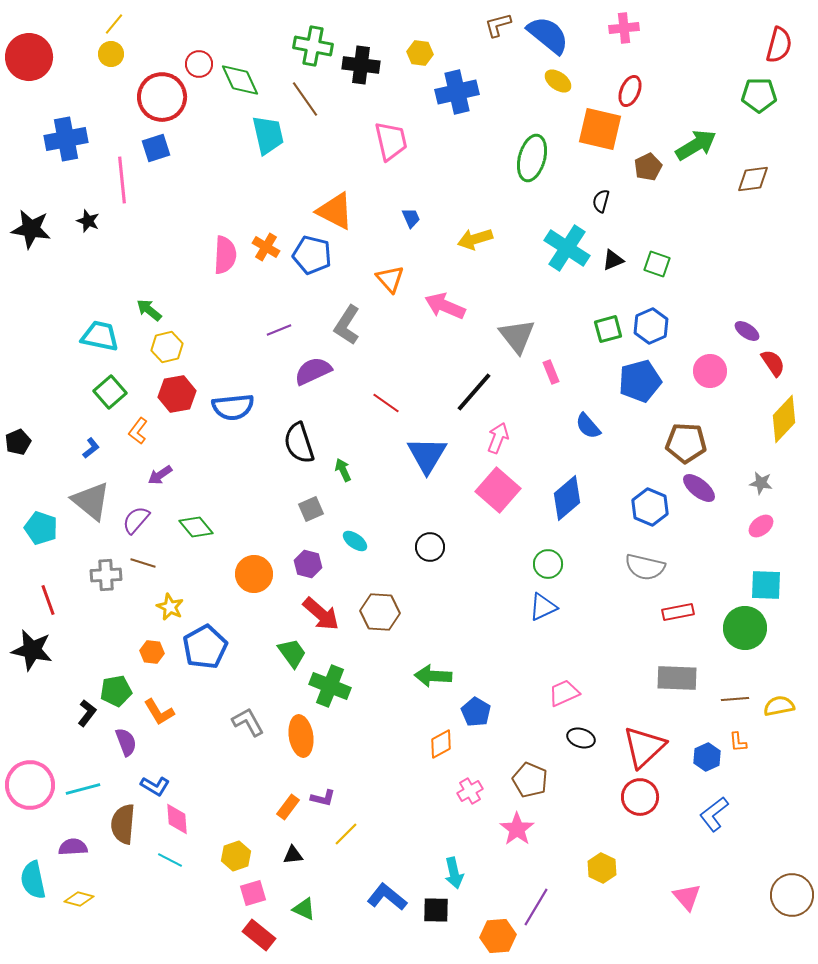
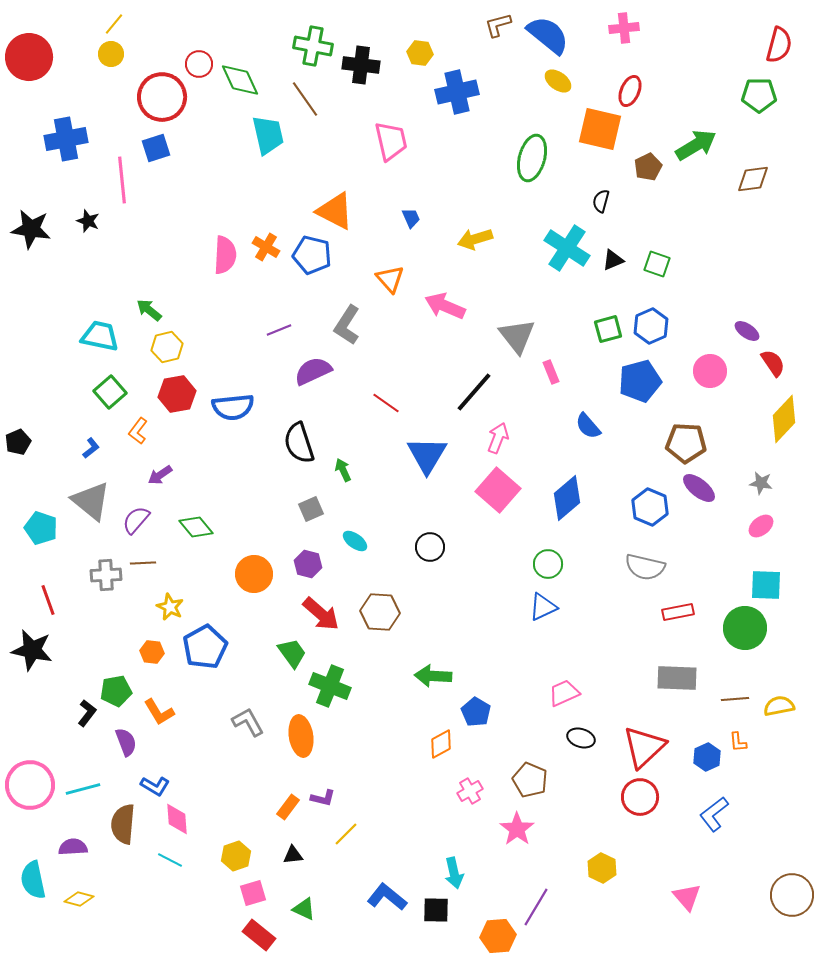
brown line at (143, 563): rotated 20 degrees counterclockwise
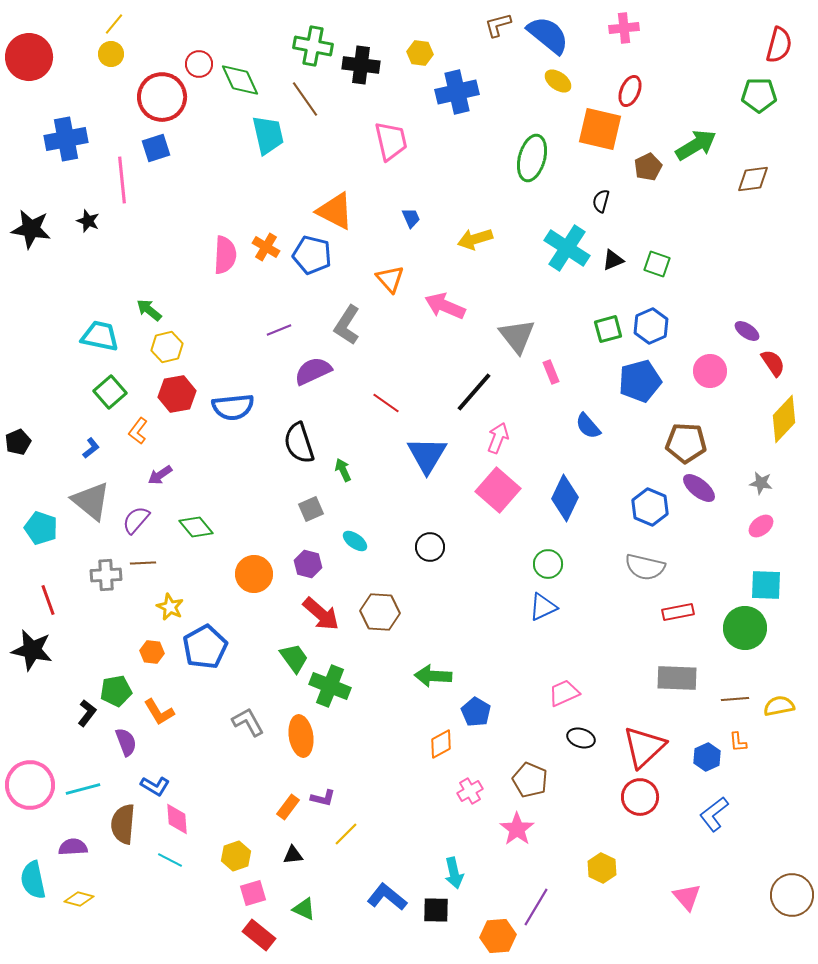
blue diamond at (567, 498): moved 2 px left; rotated 24 degrees counterclockwise
green trapezoid at (292, 653): moved 2 px right, 5 px down
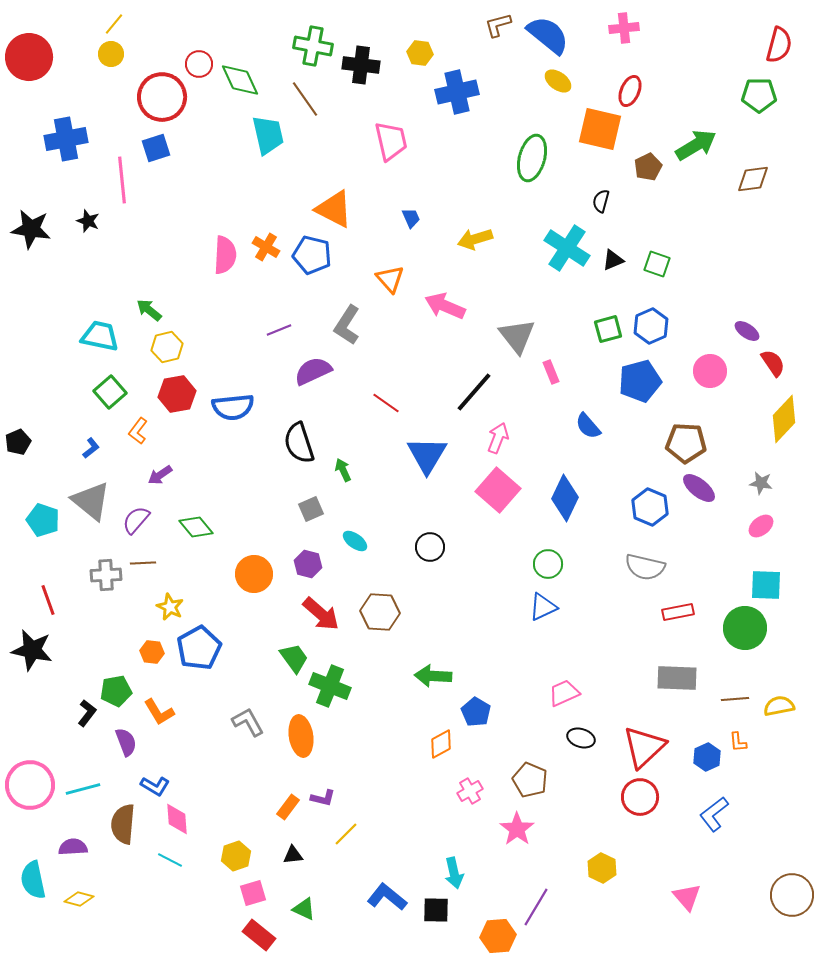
orange triangle at (335, 211): moved 1 px left, 2 px up
cyan pentagon at (41, 528): moved 2 px right, 8 px up
blue pentagon at (205, 647): moved 6 px left, 1 px down
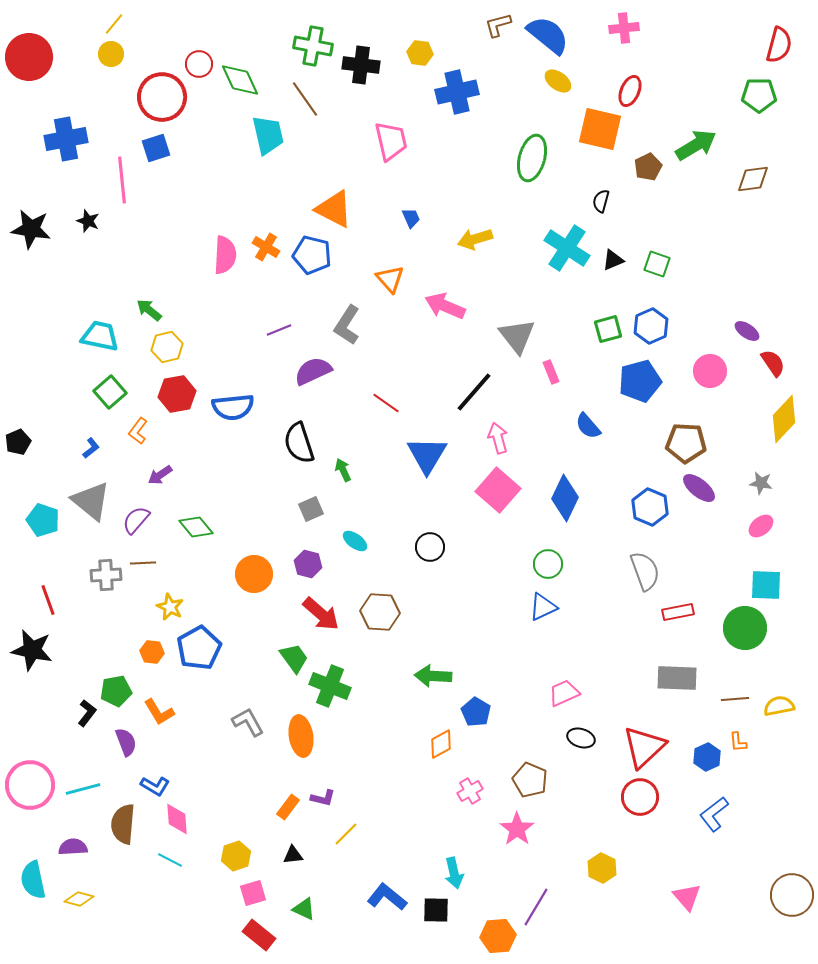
pink arrow at (498, 438): rotated 36 degrees counterclockwise
gray semicircle at (645, 567): moved 4 px down; rotated 123 degrees counterclockwise
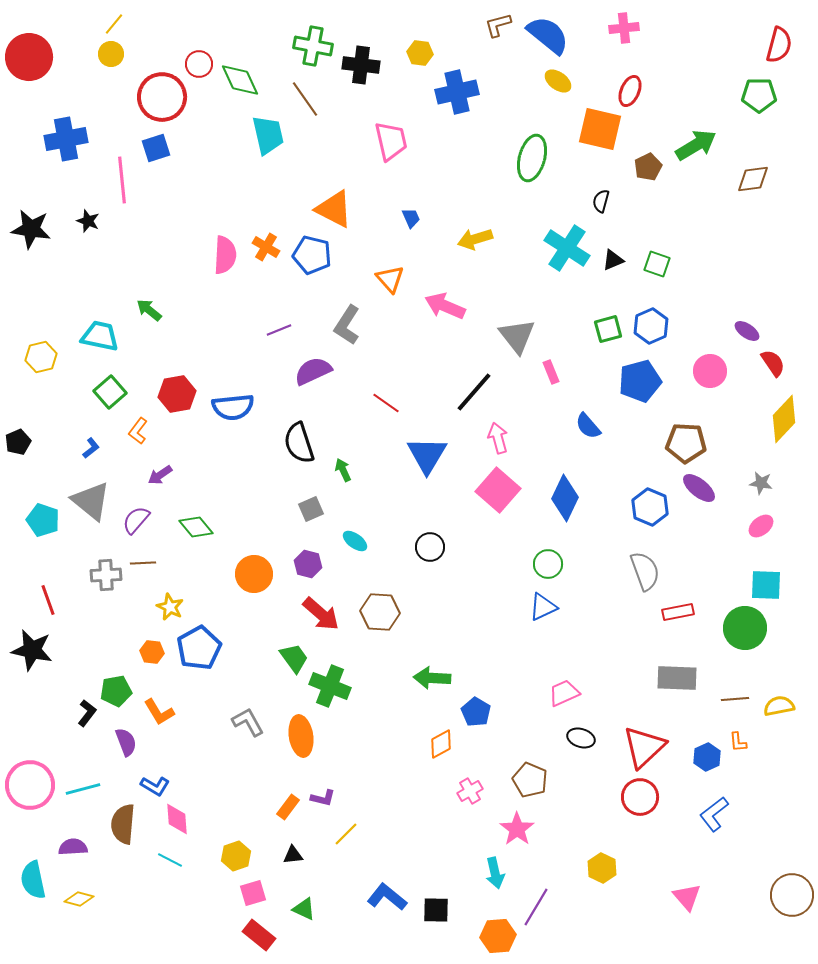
yellow hexagon at (167, 347): moved 126 px left, 10 px down
green arrow at (433, 676): moved 1 px left, 2 px down
cyan arrow at (454, 873): moved 41 px right
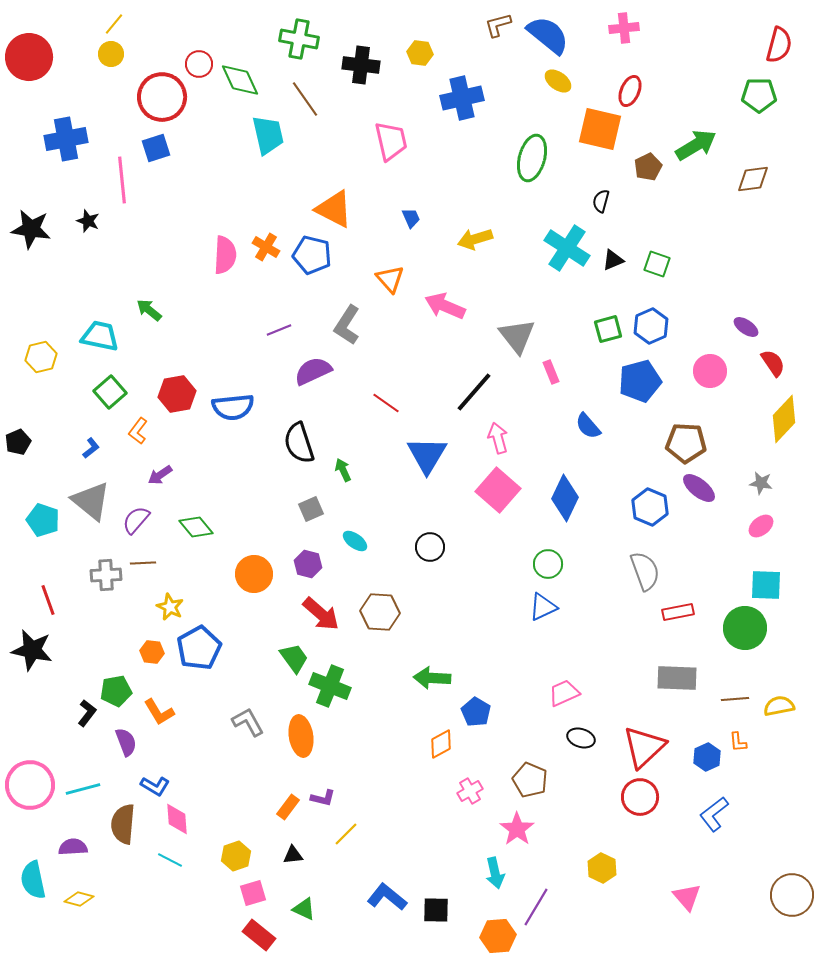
green cross at (313, 46): moved 14 px left, 7 px up
blue cross at (457, 92): moved 5 px right, 6 px down
purple ellipse at (747, 331): moved 1 px left, 4 px up
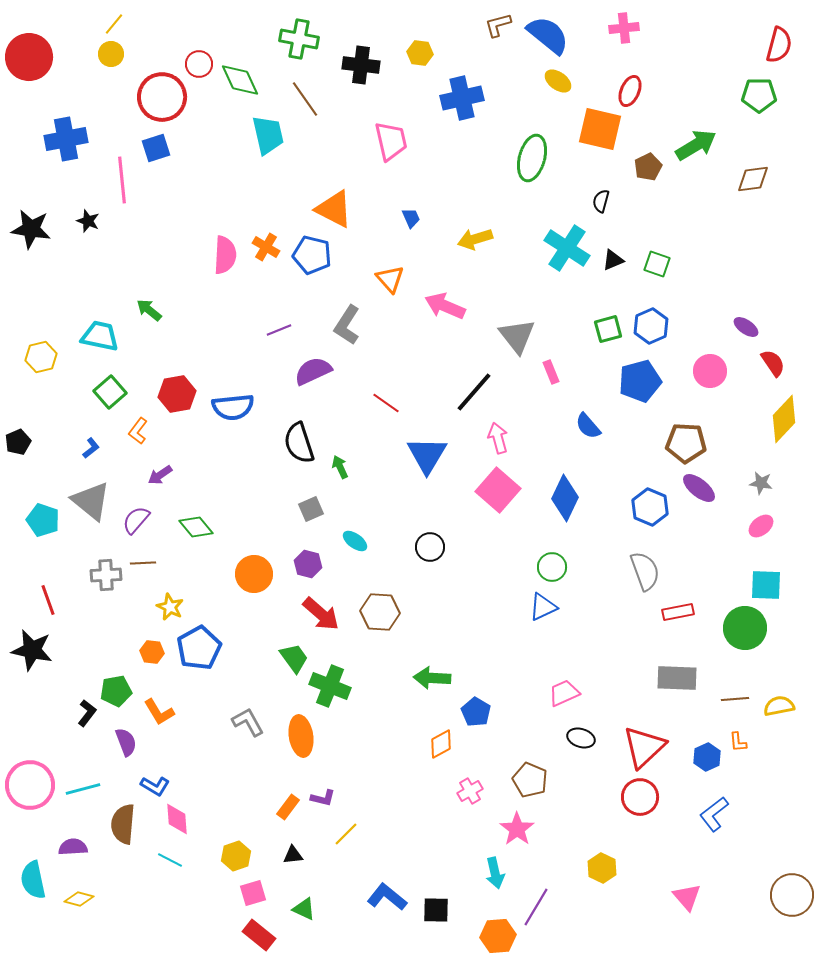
green arrow at (343, 470): moved 3 px left, 3 px up
green circle at (548, 564): moved 4 px right, 3 px down
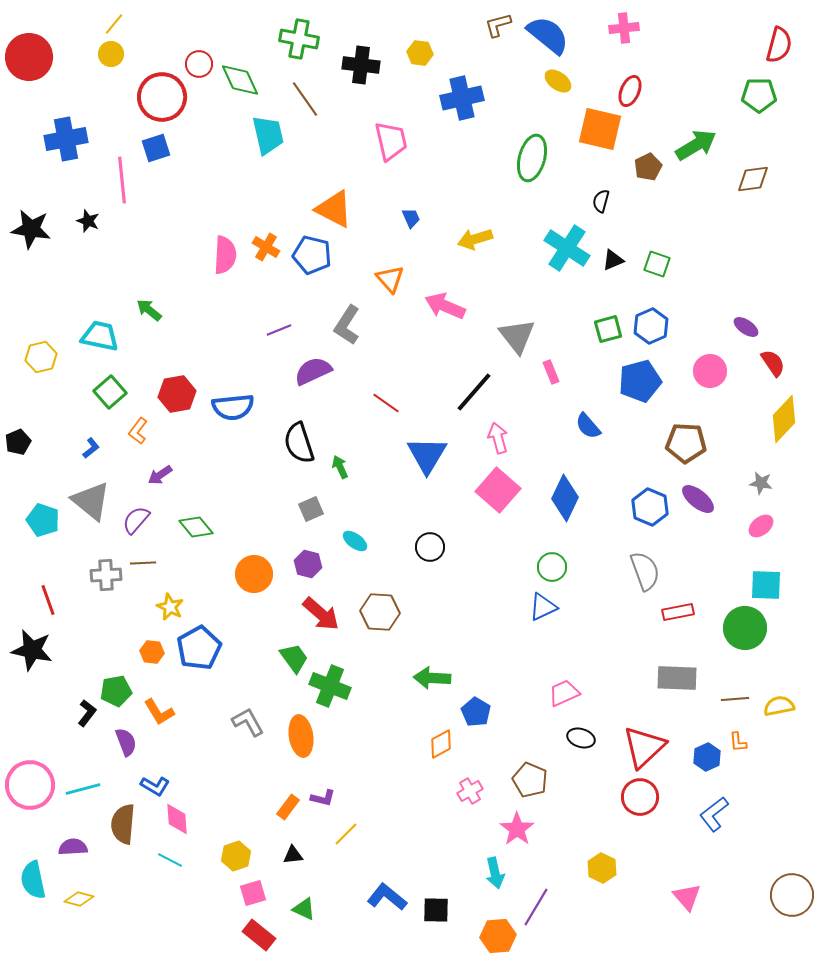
purple ellipse at (699, 488): moved 1 px left, 11 px down
